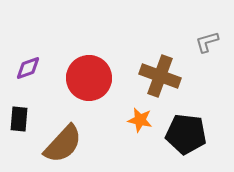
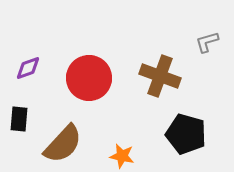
orange star: moved 18 px left, 36 px down
black pentagon: rotated 9 degrees clockwise
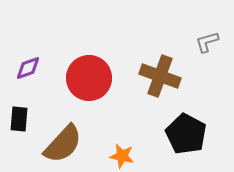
black pentagon: rotated 12 degrees clockwise
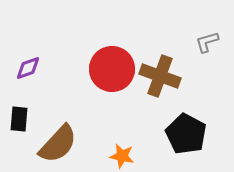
red circle: moved 23 px right, 9 px up
brown semicircle: moved 5 px left
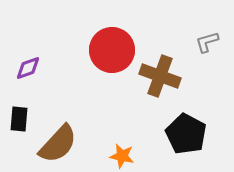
red circle: moved 19 px up
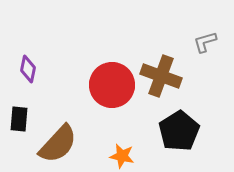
gray L-shape: moved 2 px left
red circle: moved 35 px down
purple diamond: moved 1 px down; rotated 60 degrees counterclockwise
brown cross: moved 1 px right
black pentagon: moved 7 px left, 3 px up; rotated 12 degrees clockwise
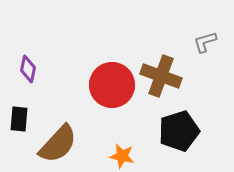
black pentagon: rotated 15 degrees clockwise
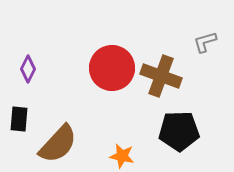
purple diamond: rotated 16 degrees clockwise
red circle: moved 17 px up
black pentagon: rotated 15 degrees clockwise
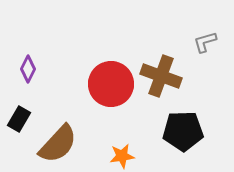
red circle: moved 1 px left, 16 px down
black rectangle: rotated 25 degrees clockwise
black pentagon: moved 4 px right
orange star: rotated 20 degrees counterclockwise
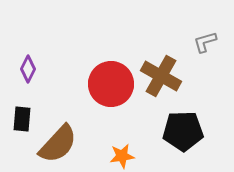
brown cross: rotated 9 degrees clockwise
black rectangle: moved 3 px right; rotated 25 degrees counterclockwise
